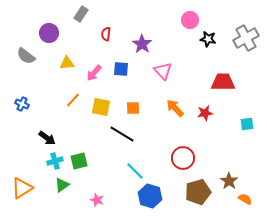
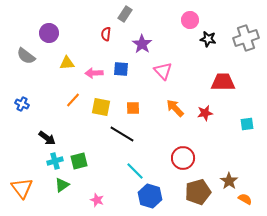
gray rectangle: moved 44 px right
gray cross: rotated 10 degrees clockwise
pink arrow: rotated 48 degrees clockwise
orange triangle: rotated 35 degrees counterclockwise
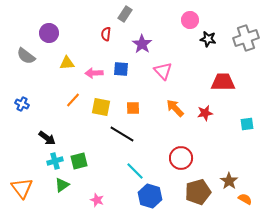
red circle: moved 2 px left
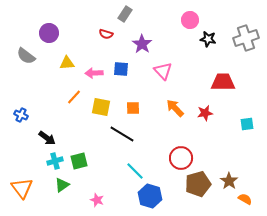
red semicircle: rotated 80 degrees counterclockwise
orange line: moved 1 px right, 3 px up
blue cross: moved 1 px left, 11 px down
brown pentagon: moved 8 px up
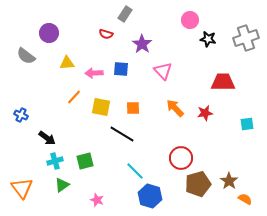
green square: moved 6 px right
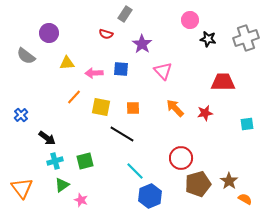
blue cross: rotated 24 degrees clockwise
blue hexagon: rotated 20 degrees clockwise
pink star: moved 16 px left
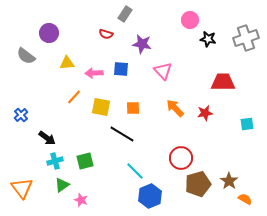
purple star: rotated 24 degrees counterclockwise
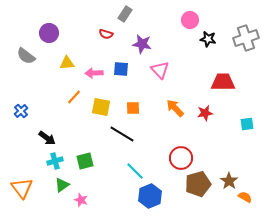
pink triangle: moved 3 px left, 1 px up
blue cross: moved 4 px up
orange semicircle: moved 2 px up
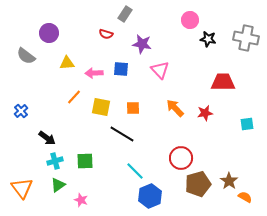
gray cross: rotated 30 degrees clockwise
green square: rotated 12 degrees clockwise
green triangle: moved 4 px left
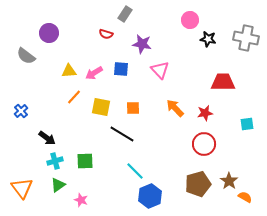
yellow triangle: moved 2 px right, 8 px down
pink arrow: rotated 30 degrees counterclockwise
red circle: moved 23 px right, 14 px up
